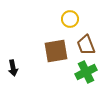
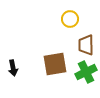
brown trapezoid: rotated 20 degrees clockwise
brown square: moved 1 px left, 13 px down
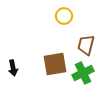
yellow circle: moved 6 px left, 3 px up
brown trapezoid: rotated 15 degrees clockwise
green cross: moved 3 px left, 1 px down
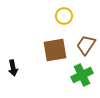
brown trapezoid: rotated 20 degrees clockwise
brown square: moved 14 px up
green cross: moved 1 px left, 2 px down
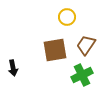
yellow circle: moved 3 px right, 1 px down
